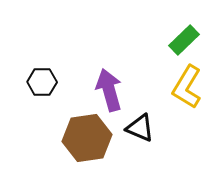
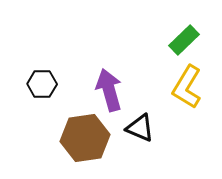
black hexagon: moved 2 px down
brown hexagon: moved 2 px left
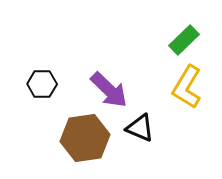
purple arrow: rotated 150 degrees clockwise
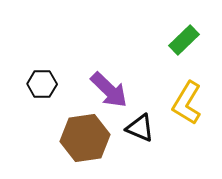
yellow L-shape: moved 16 px down
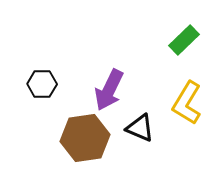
purple arrow: rotated 72 degrees clockwise
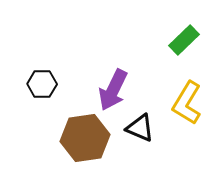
purple arrow: moved 4 px right
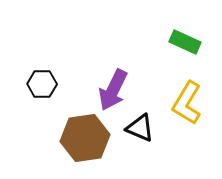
green rectangle: moved 1 px right, 2 px down; rotated 68 degrees clockwise
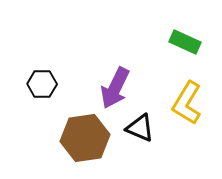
purple arrow: moved 2 px right, 2 px up
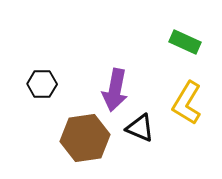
purple arrow: moved 2 px down; rotated 15 degrees counterclockwise
